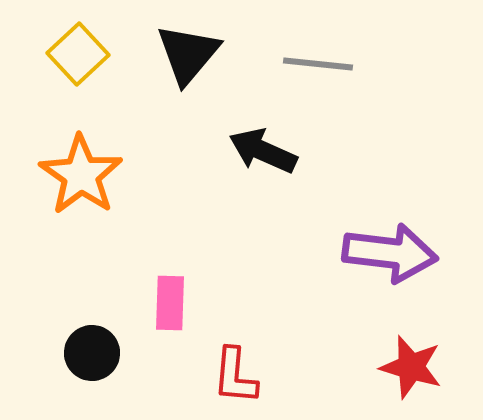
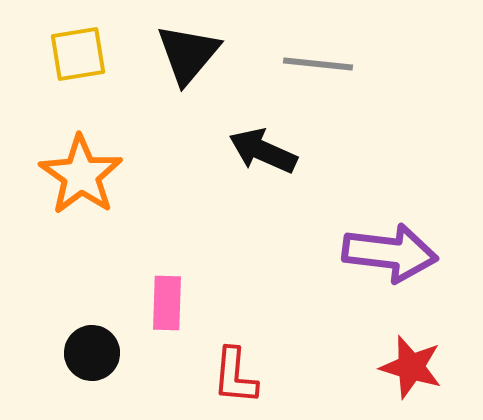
yellow square: rotated 34 degrees clockwise
pink rectangle: moved 3 px left
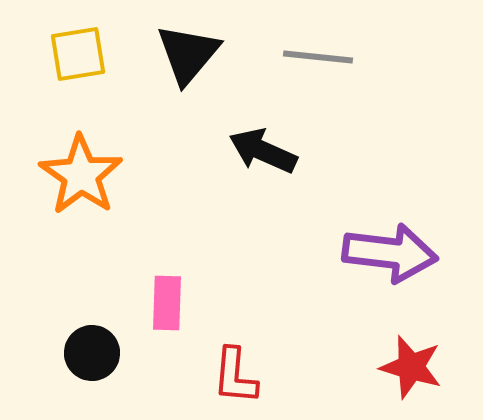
gray line: moved 7 px up
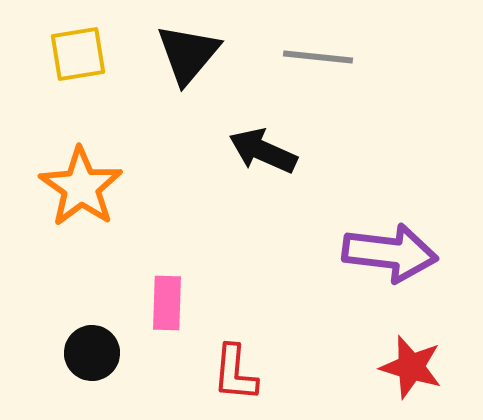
orange star: moved 12 px down
red L-shape: moved 3 px up
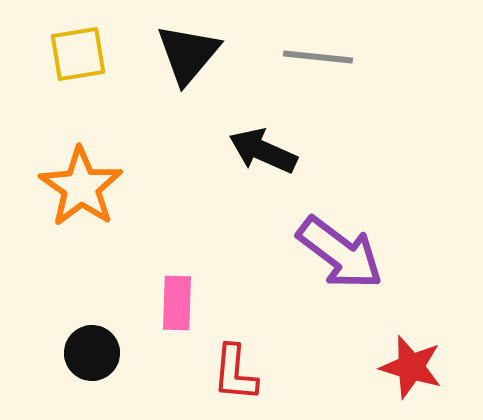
purple arrow: moved 50 px left; rotated 30 degrees clockwise
pink rectangle: moved 10 px right
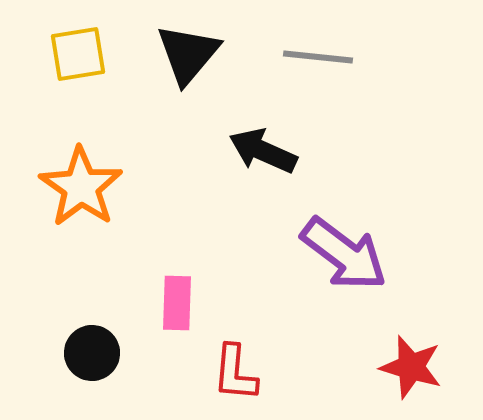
purple arrow: moved 4 px right, 1 px down
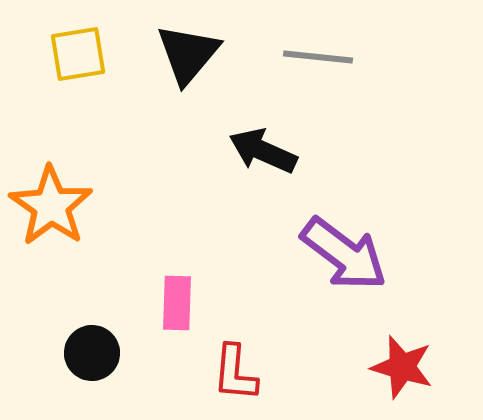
orange star: moved 30 px left, 19 px down
red star: moved 9 px left
